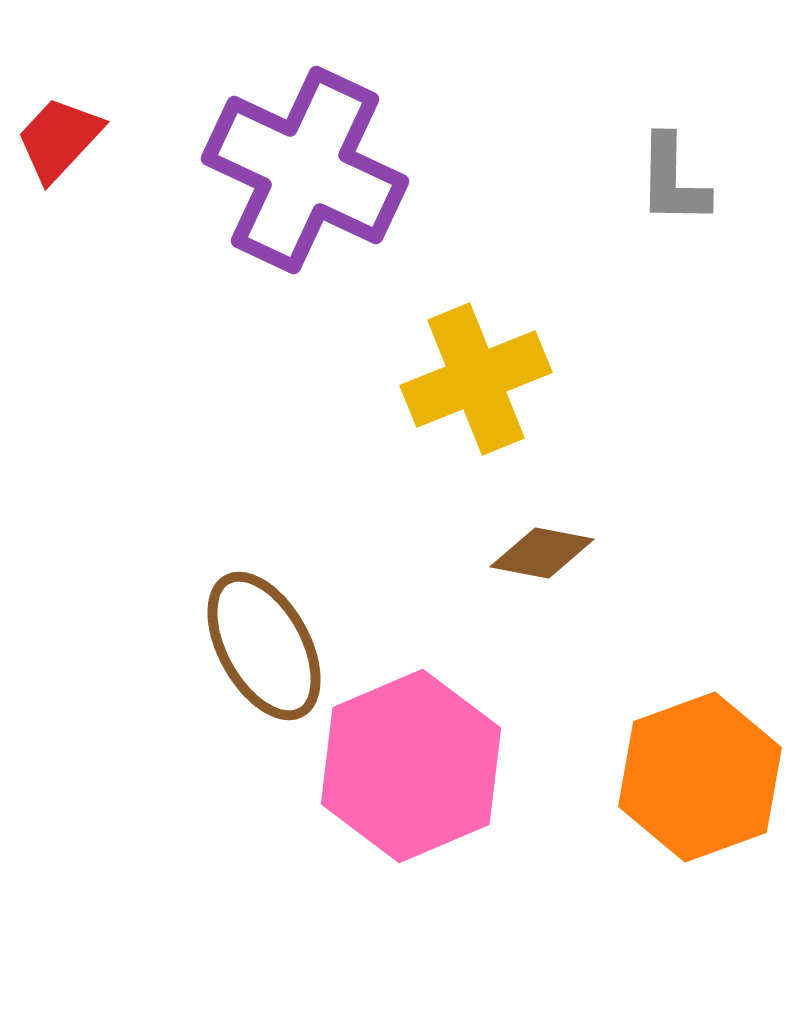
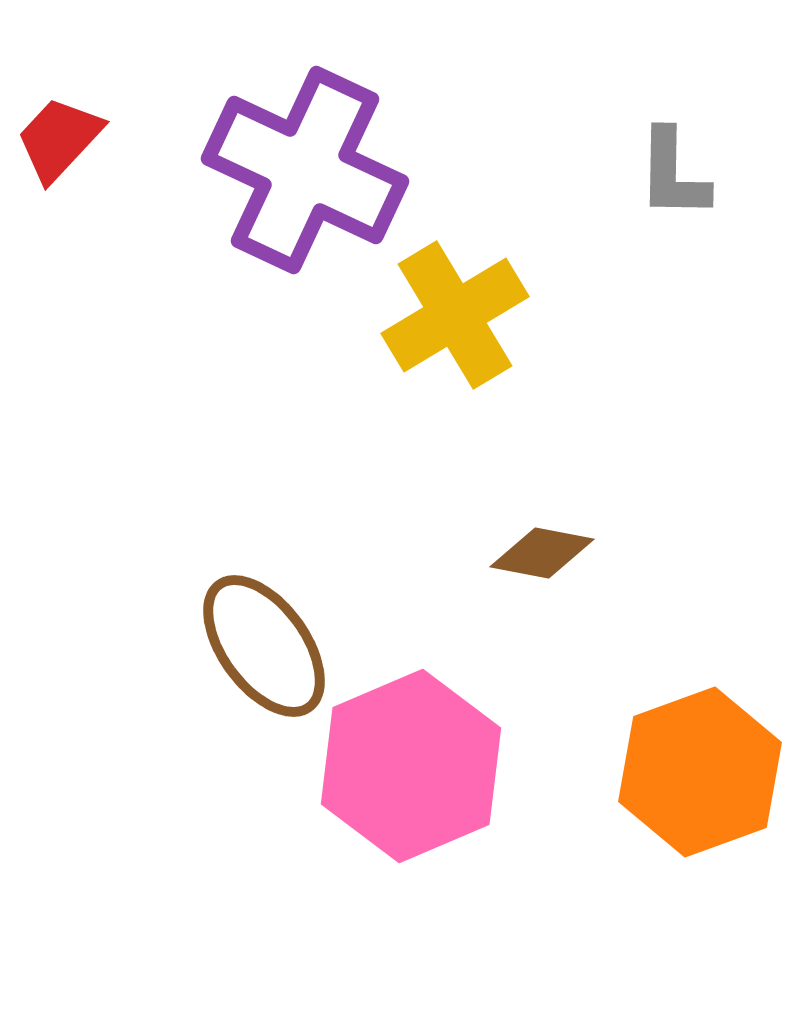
gray L-shape: moved 6 px up
yellow cross: moved 21 px left, 64 px up; rotated 9 degrees counterclockwise
brown ellipse: rotated 7 degrees counterclockwise
orange hexagon: moved 5 px up
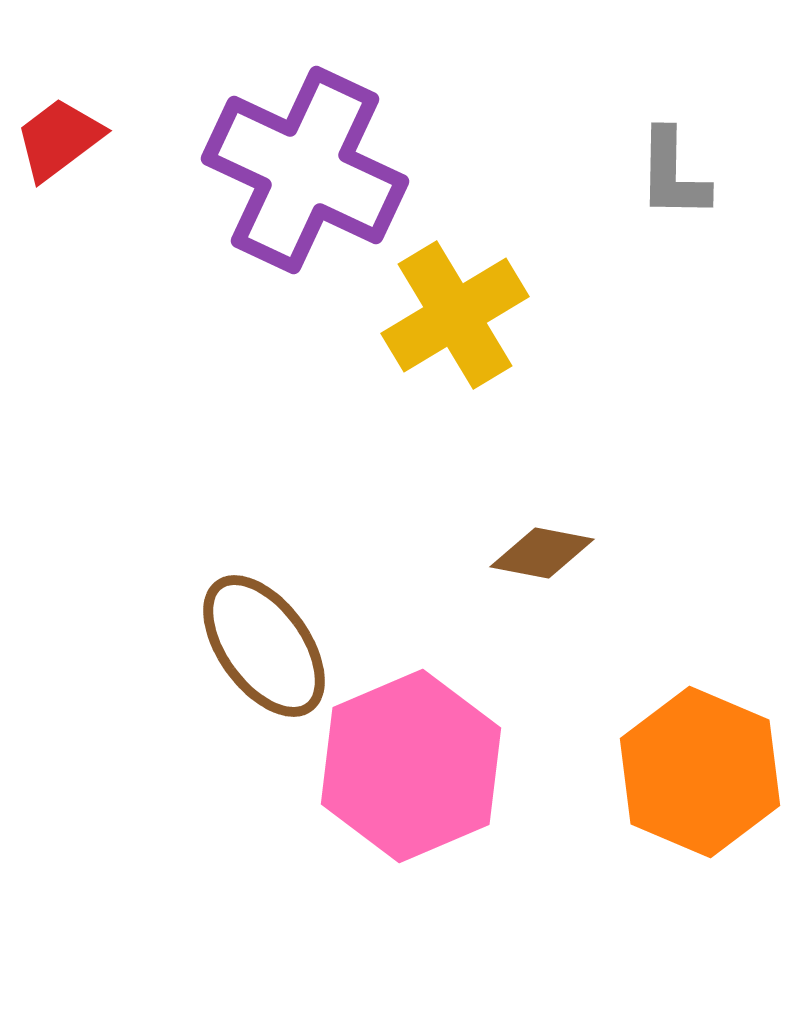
red trapezoid: rotated 10 degrees clockwise
orange hexagon: rotated 17 degrees counterclockwise
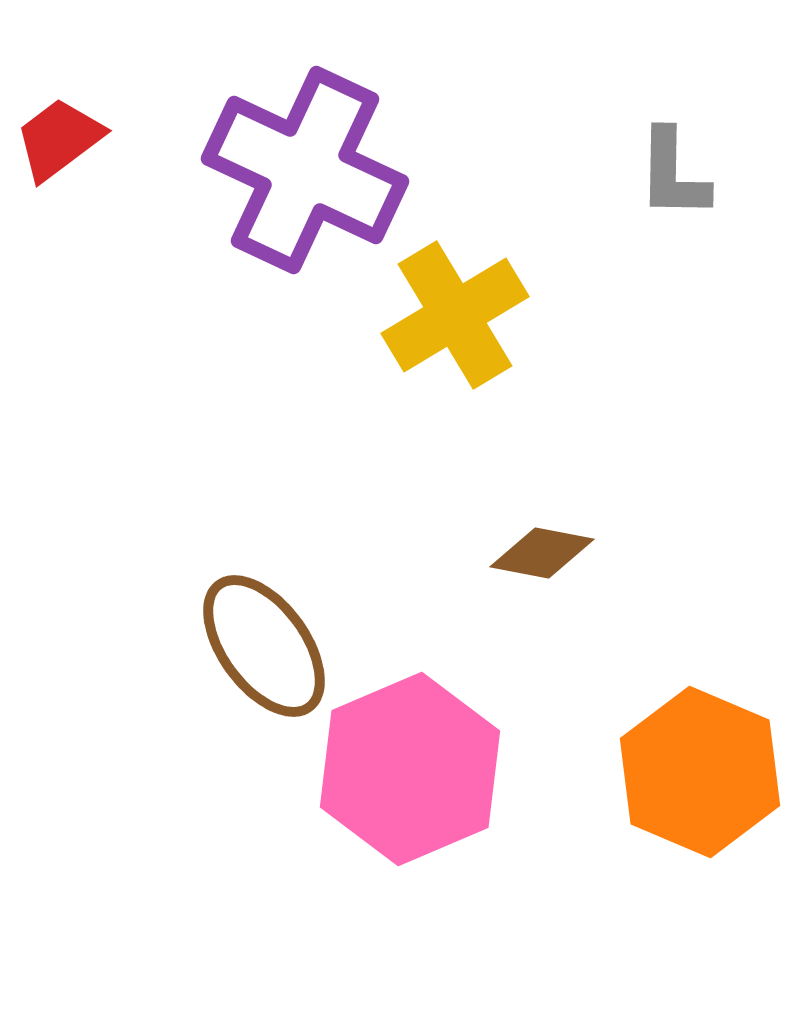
pink hexagon: moved 1 px left, 3 px down
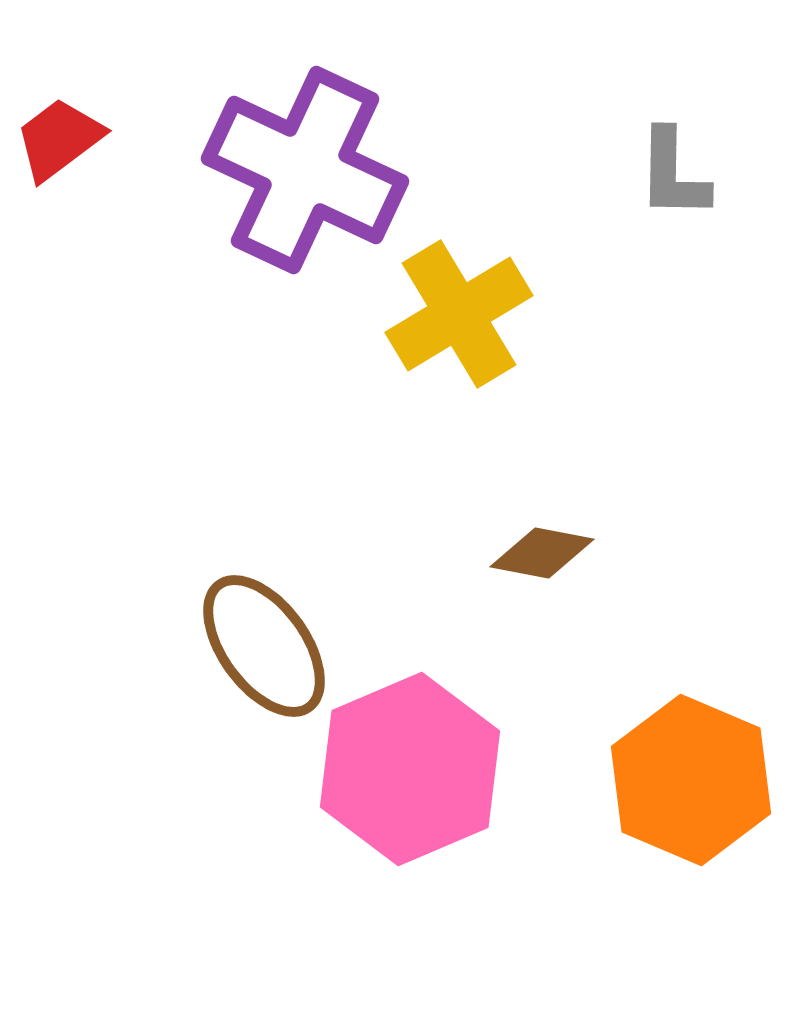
yellow cross: moved 4 px right, 1 px up
orange hexagon: moved 9 px left, 8 px down
